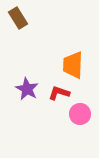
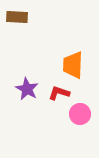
brown rectangle: moved 1 px left, 1 px up; rotated 55 degrees counterclockwise
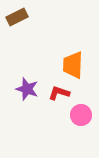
brown rectangle: rotated 30 degrees counterclockwise
purple star: rotated 10 degrees counterclockwise
pink circle: moved 1 px right, 1 px down
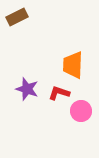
pink circle: moved 4 px up
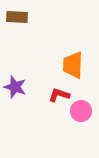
brown rectangle: rotated 30 degrees clockwise
purple star: moved 12 px left, 2 px up
red L-shape: moved 2 px down
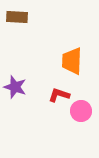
orange trapezoid: moved 1 px left, 4 px up
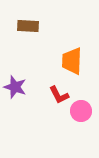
brown rectangle: moved 11 px right, 9 px down
red L-shape: rotated 135 degrees counterclockwise
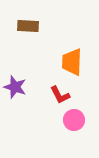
orange trapezoid: moved 1 px down
red L-shape: moved 1 px right
pink circle: moved 7 px left, 9 px down
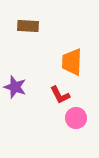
pink circle: moved 2 px right, 2 px up
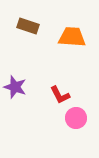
brown rectangle: rotated 15 degrees clockwise
orange trapezoid: moved 25 px up; rotated 92 degrees clockwise
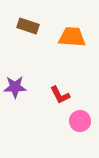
purple star: rotated 20 degrees counterclockwise
pink circle: moved 4 px right, 3 px down
